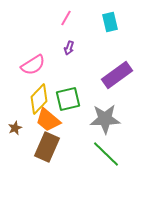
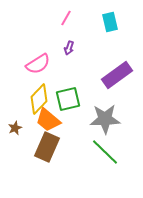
pink semicircle: moved 5 px right, 1 px up
green line: moved 1 px left, 2 px up
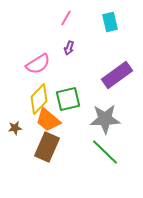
brown star: rotated 16 degrees clockwise
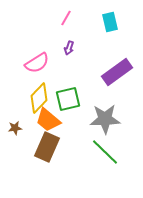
pink semicircle: moved 1 px left, 1 px up
purple rectangle: moved 3 px up
yellow diamond: moved 1 px up
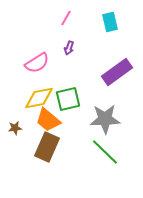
yellow diamond: rotated 36 degrees clockwise
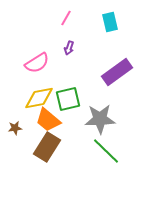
gray star: moved 5 px left
brown rectangle: rotated 8 degrees clockwise
green line: moved 1 px right, 1 px up
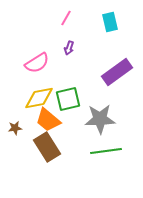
brown rectangle: rotated 64 degrees counterclockwise
green line: rotated 52 degrees counterclockwise
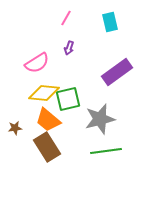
yellow diamond: moved 5 px right, 5 px up; rotated 16 degrees clockwise
gray star: rotated 12 degrees counterclockwise
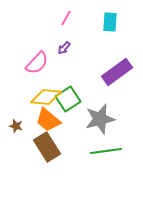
cyan rectangle: rotated 18 degrees clockwise
purple arrow: moved 5 px left; rotated 24 degrees clockwise
pink semicircle: rotated 15 degrees counterclockwise
yellow diamond: moved 2 px right, 4 px down
green square: rotated 20 degrees counterclockwise
brown star: moved 1 px right, 2 px up; rotated 24 degrees clockwise
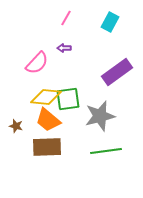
cyan rectangle: rotated 24 degrees clockwise
purple arrow: rotated 48 degrees clockwise
green square: rotated 25 degrees clockwise
gray star: moved 3 px up
brown rectangle: rotated 60 degrees counterclockwise
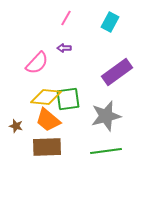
gray star: moved 6 px right
